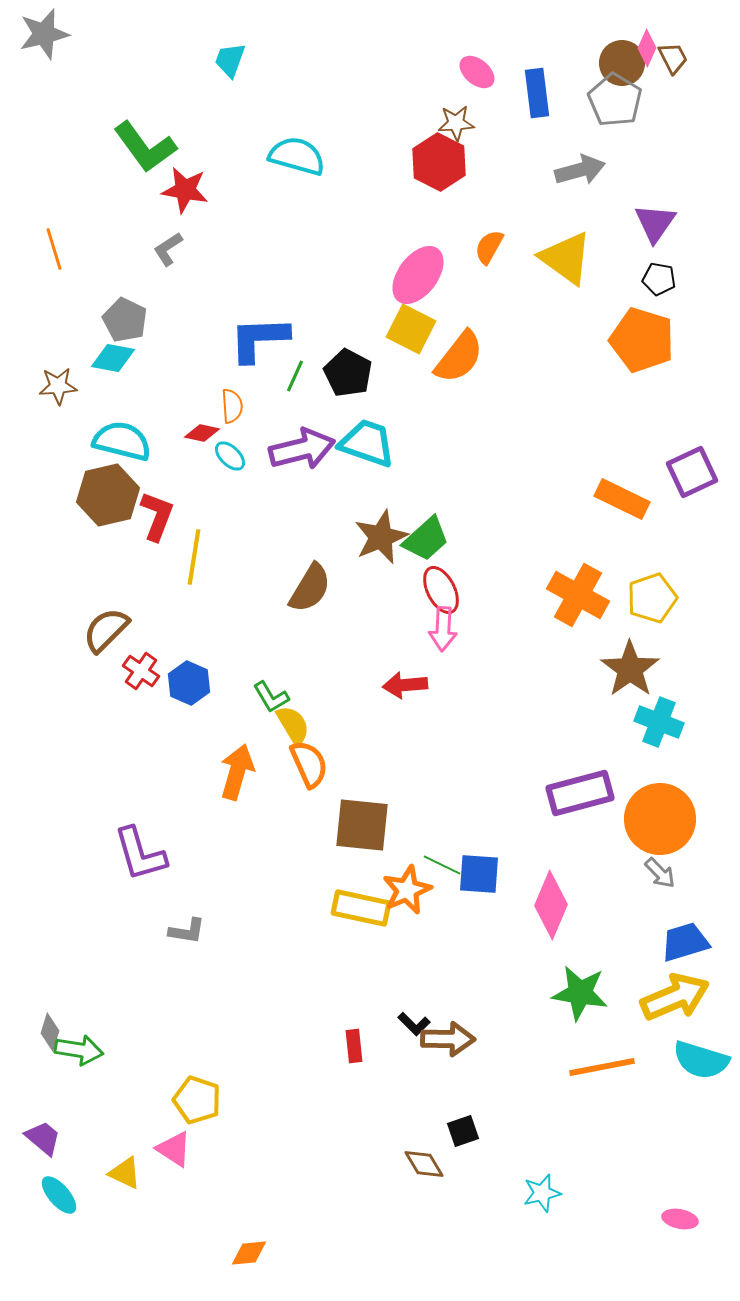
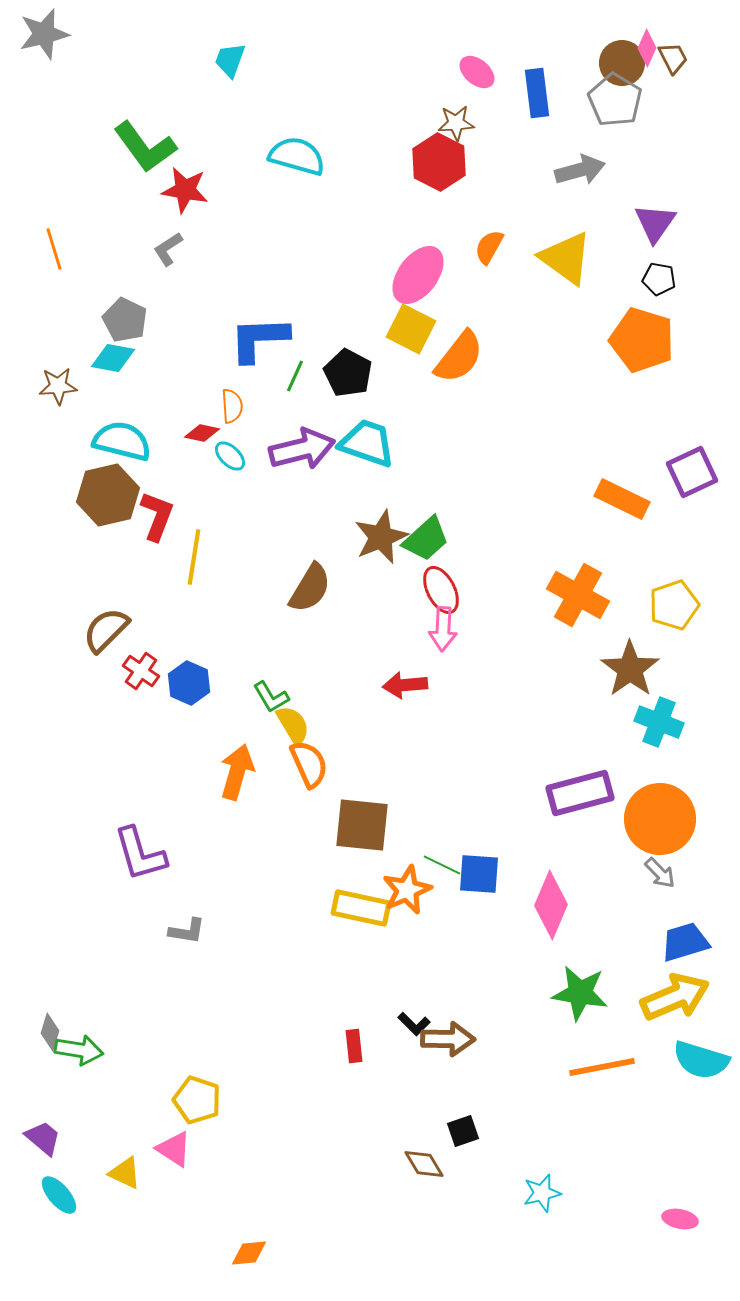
yellow pentagon at (652, 598): moved 22 px right, 7 px down
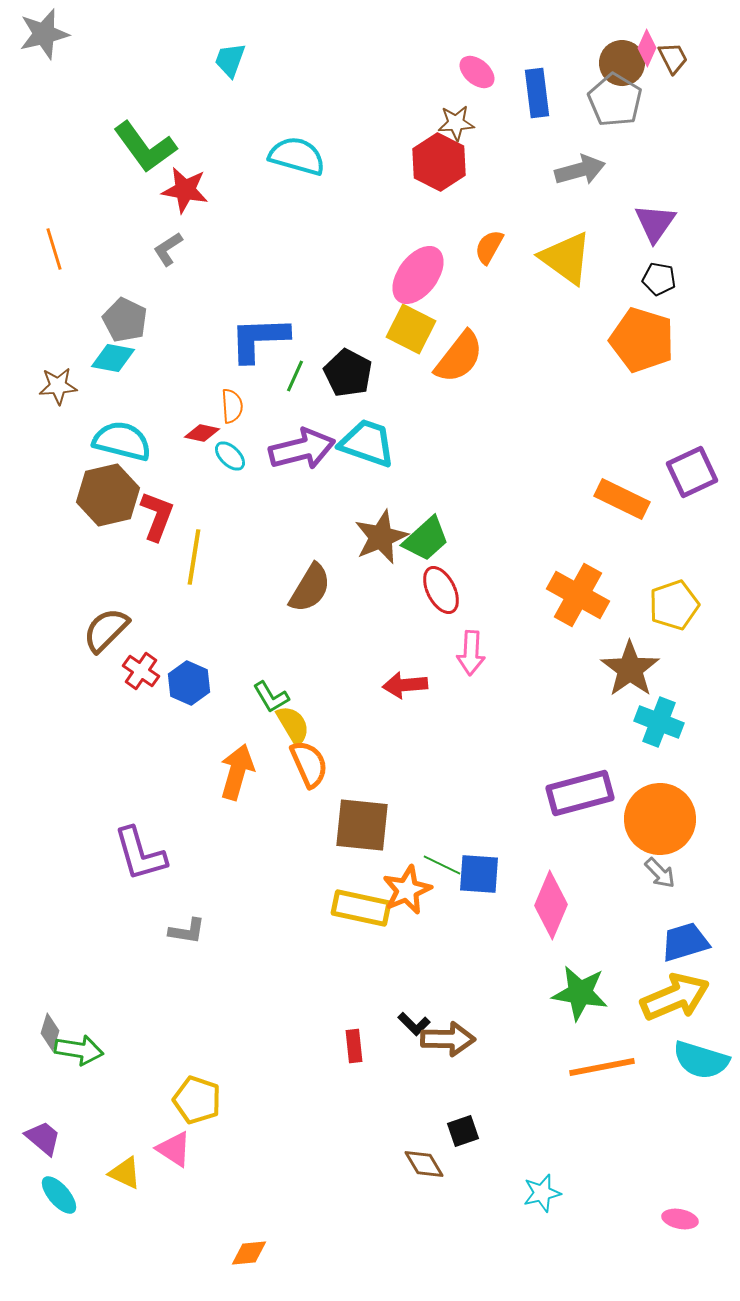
pink arrow at (443, 629): moved 28 px right, 24 px down
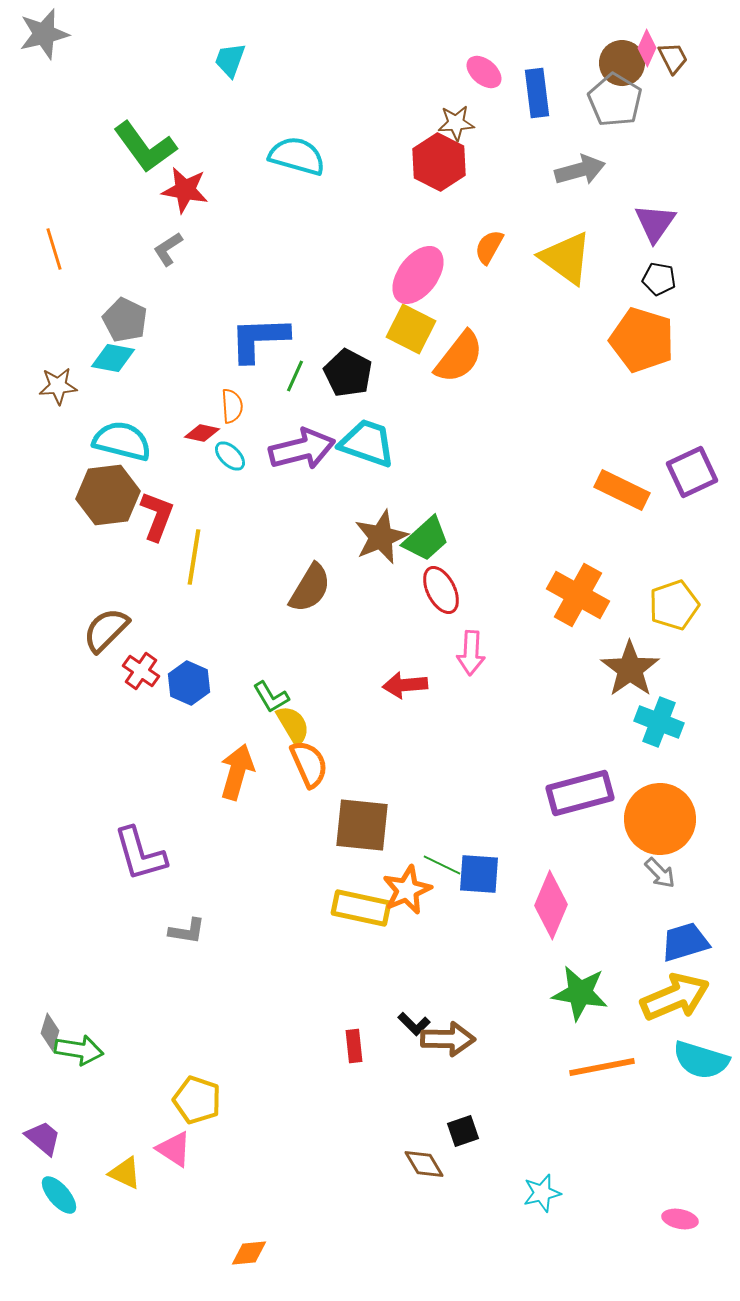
pink ellipse at (477, 72): moved 7 px right
brown hexagon at (108, 495): rotated 6 degrees clockwise
orange rectangle at (622, 499): moved 9 px up
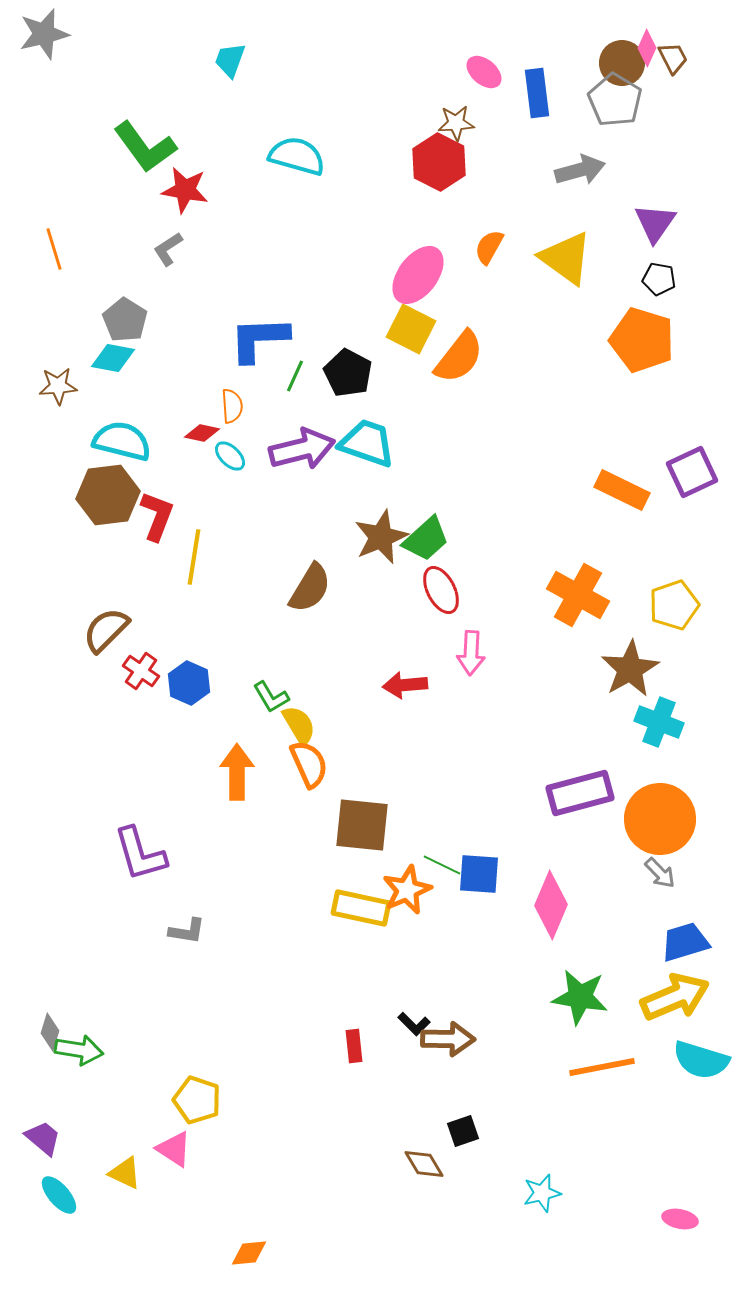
gray pentagon at (125, 320): rotated 6 degrees clockwise
brown star at (630, 669): rotated 6 degrees clockwise
yellow semicircle at (293, 725): moved 6 px right
orange arrow at (237, 772): rotated 16 degrees counterclockwise
green star at (580, 993): moved 4 px down
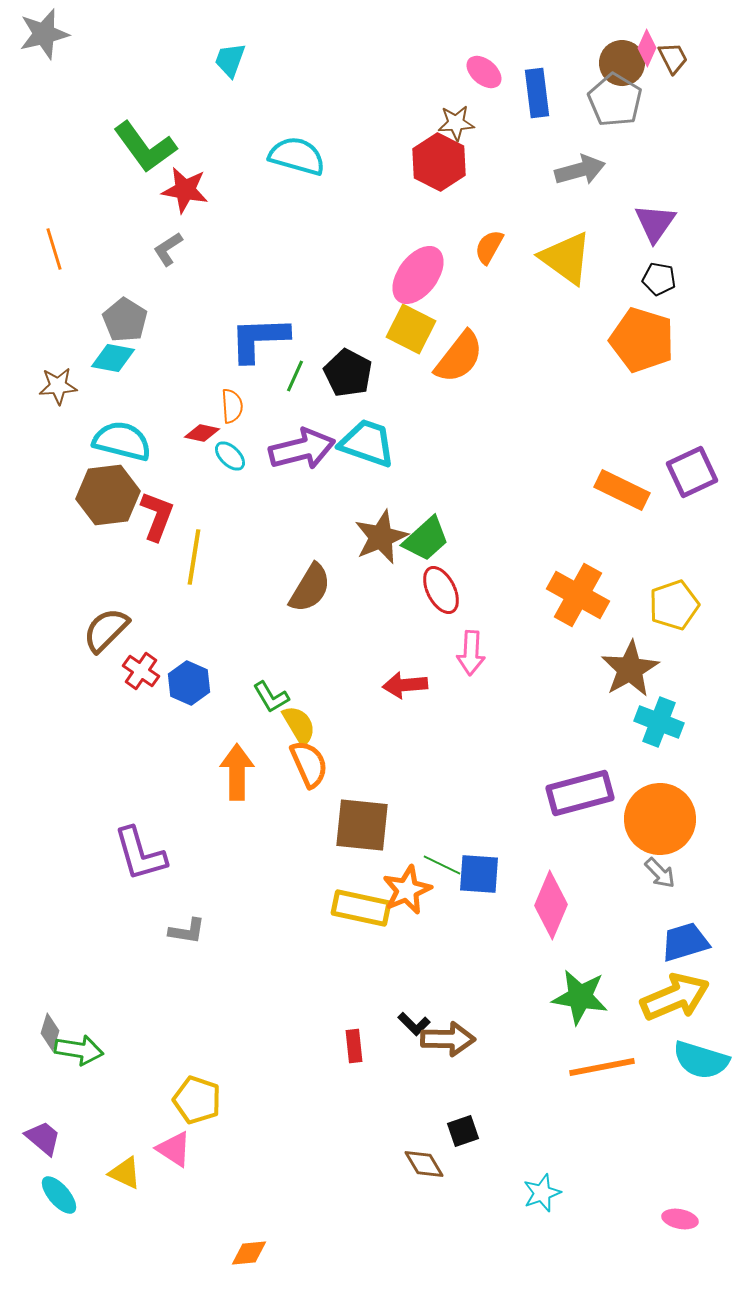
cyan star at (542, 1193): rotated 6 degrees counterclockwise
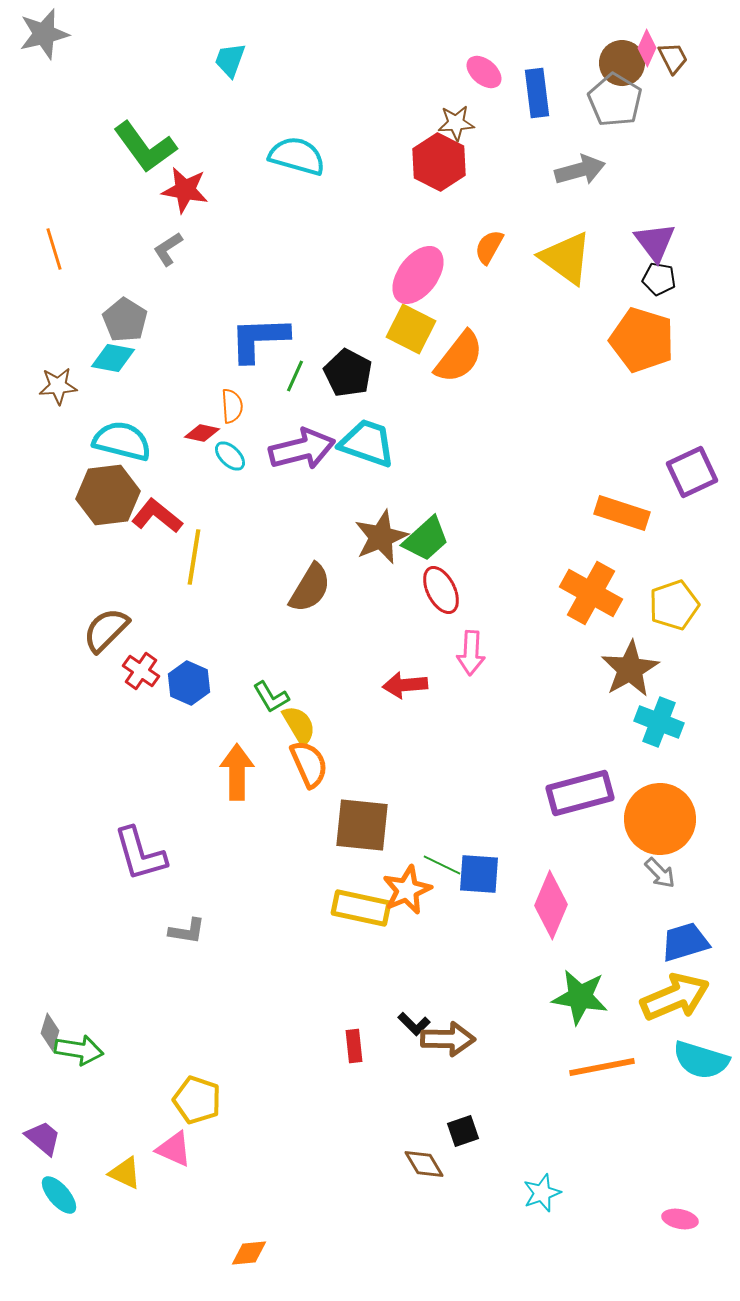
purple triangle at (655, 223): moved 19 px down; rotated 12 degrees counterclockwise
orange rectangle at (622, 490): moved 23 px down; rotated 8 degrees counterclockwise
red L-shape at (157, 516): rotated 72 degrees counterclockwise
orange cross at (578, 595): moved 13 px right, 2 px up
pink triangle at (174, 1149): rotated 9 degrees counterclockwise
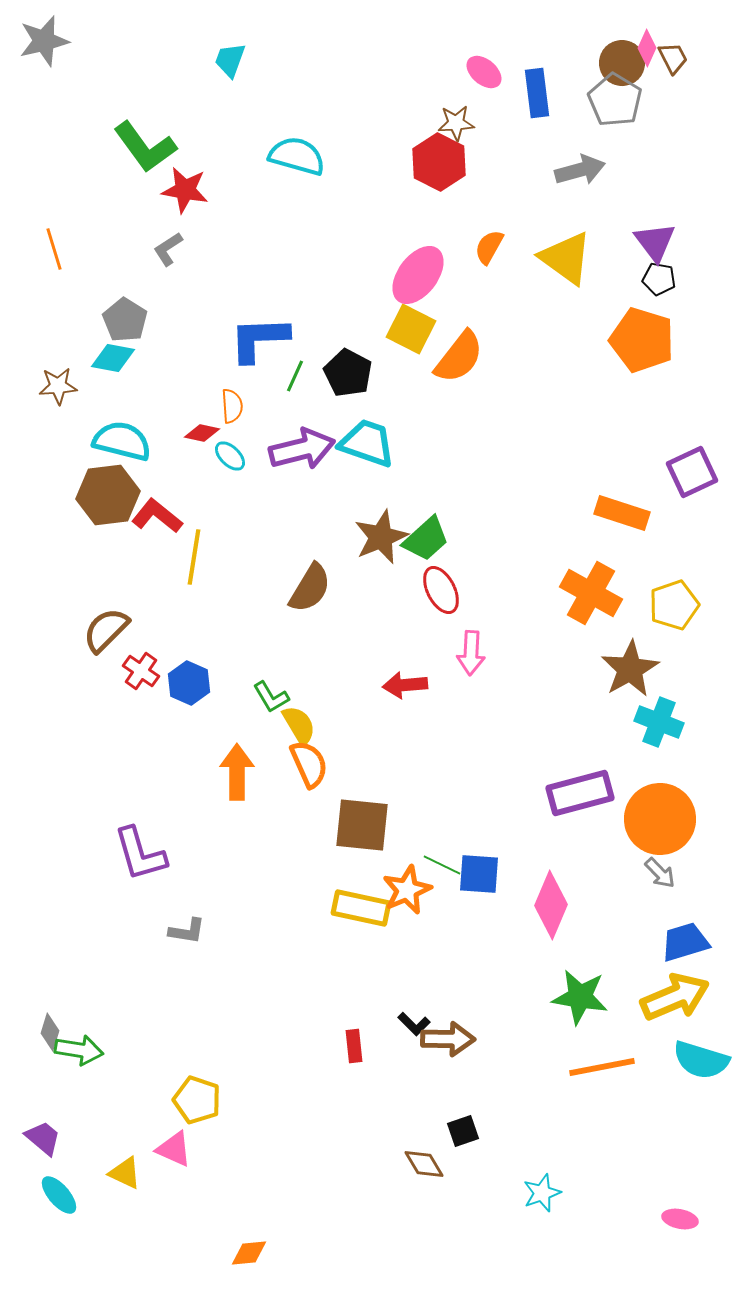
gray star at (44, 34): moved 7 px down
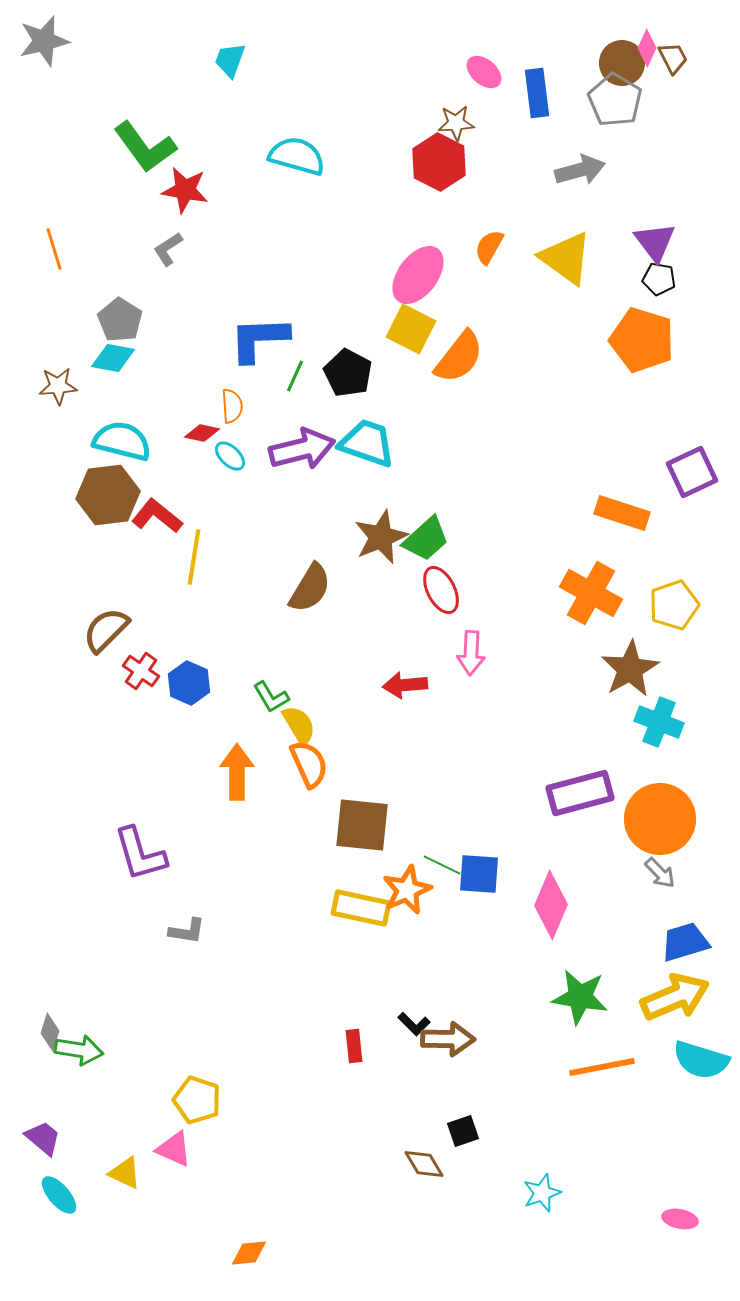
gray pentagon at (125, 320): moved 5 px left
